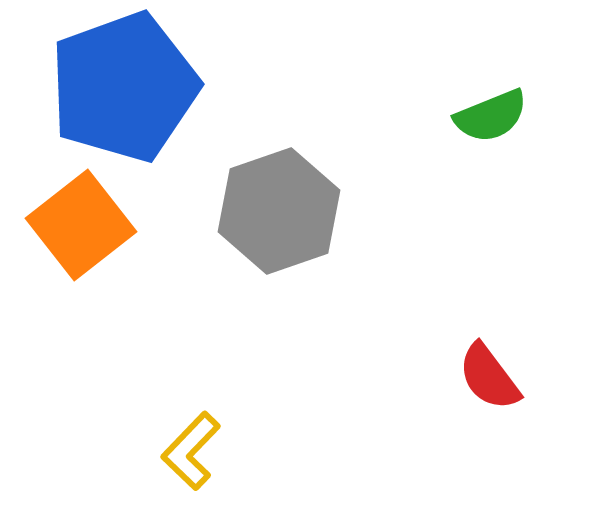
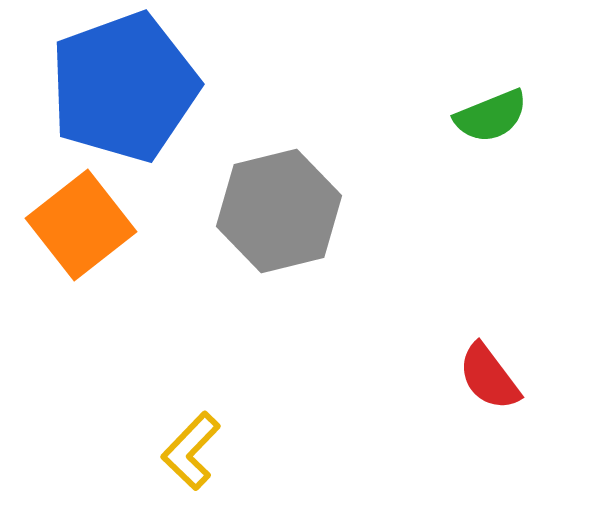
gray hexagon: rotated 5 degrees clockwise
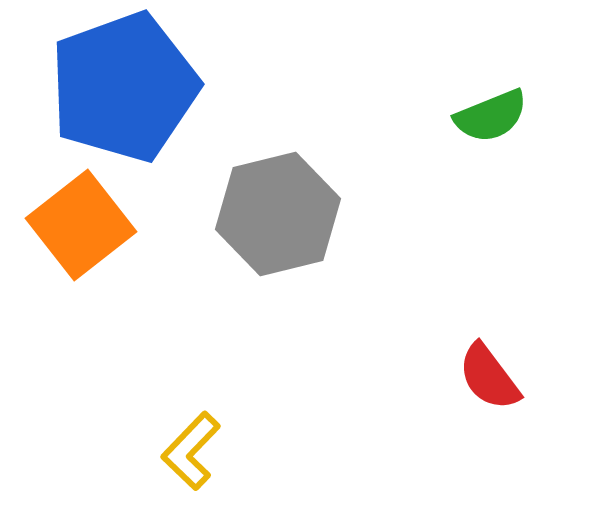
gray hexagon: moved 1 px left, 3 px down
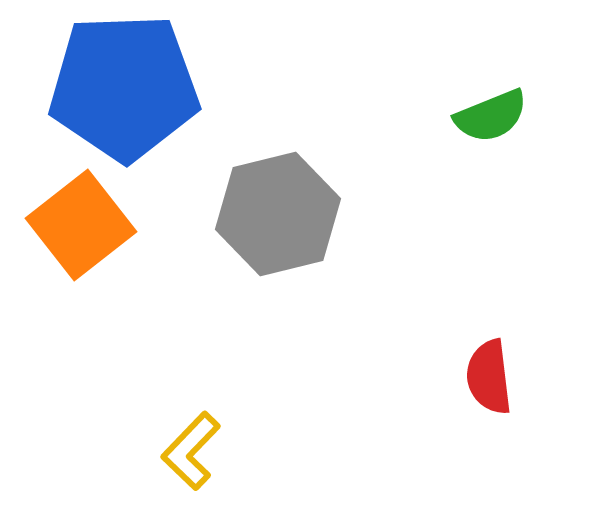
blue pentagon: rotated 18 degrees clockwise
red semicircle: rotated 30 degrees clockwise
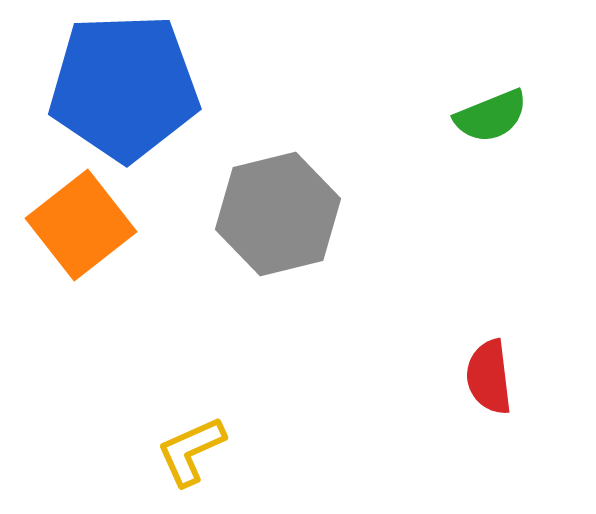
yellow L-shape: rotated 22 degrees clockwise
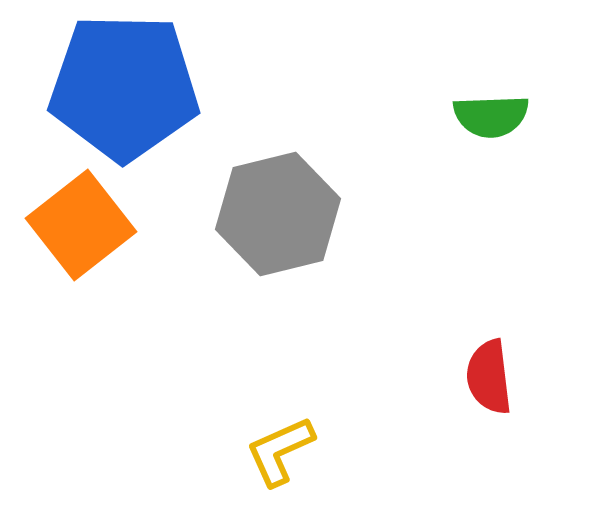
blue pentagon: rotated 3 degrees clockwise
green semicircle: rotated 20 degrees clockwise
yellow L-shape: moved 89 px right
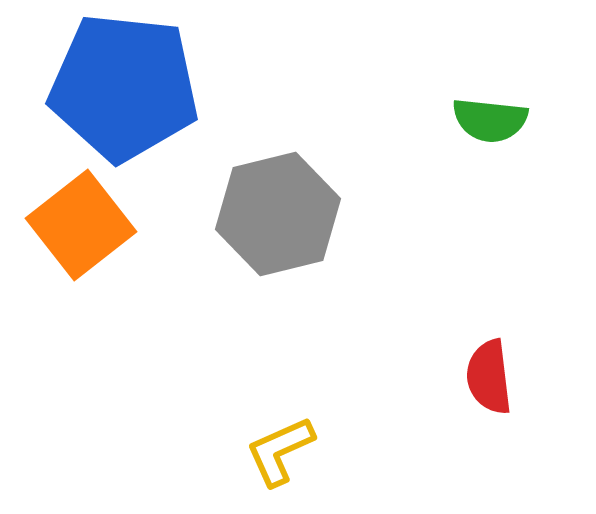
blue pentagon: rotated 5 degrees clockwise
green semicircle: moved 1 px left, 4 px down; rotated 8 degrees clockwise
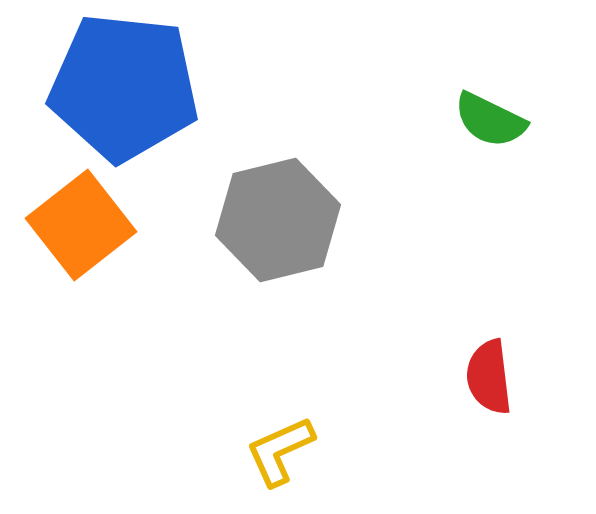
green semicircle: rotated 20 degrees clockwise
gray hexagon: moved 6 px down
